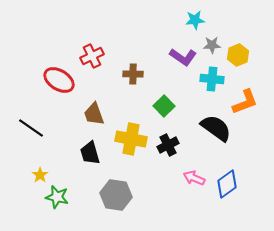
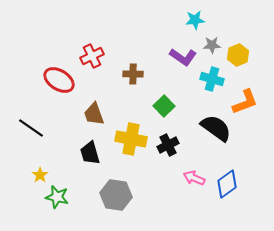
cyan cross: rotated 10 degrees clockwise
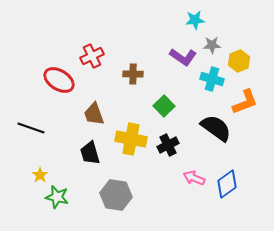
yellow hexagon: moved 1 px right, 6 px down
black line: rotated 16 degrees counterclockwise
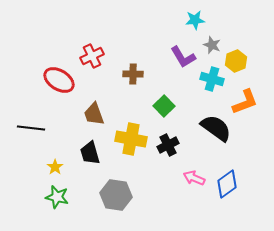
gray star: rotated 24 degrees clockwise
purple L-shape: rotated 24 degrees clockwise
yellow hexagon: moved 3 px left
black line: rotated 12 degrees counterclockwise
yellow star: moved 15 px right, 8 px up
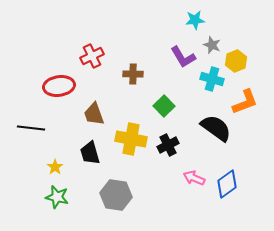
red ellipse: moved 6 px down; rotated 40 degrees counterclockwise
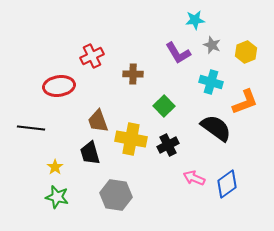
purple L-shape: moved 5 px left, 4 px up
yellow hexagon: moved 10 px right, 9 px up
cyan cross: moved 1 px left, 3 px down
brown trapezoid: moved 4 px right, 7 px down
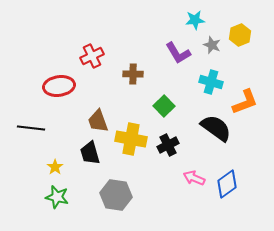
yellow hexagon: moved 6 px left, 17 px up
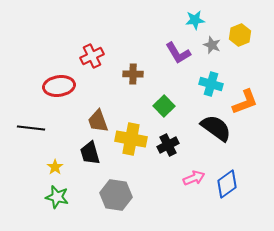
cyan cross: moved 2 px down
pink arrow: rotated 135 degrees clockwise
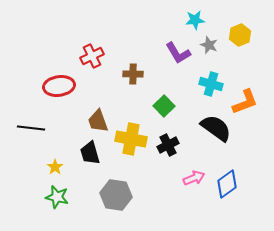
gray star: moved 3 px left
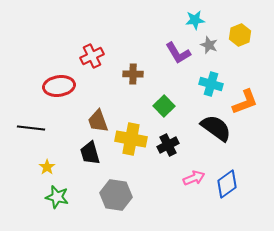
yellow star: moved 8 px left
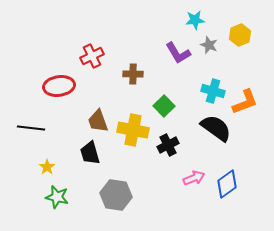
cyan cross: moved 2 px right, 7 px down
yellow cross: moved 2 px right, 9 px up
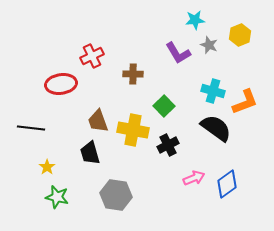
red ellipse: moved 2 px right, 2 px up
